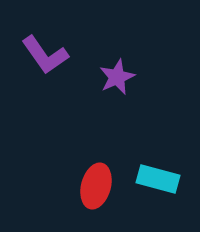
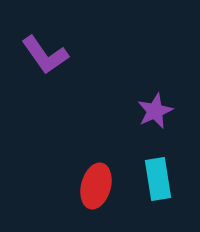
purple star: moved 38 px right, 34 px down
cyan rectangle: rotated 66 degrees clockwise
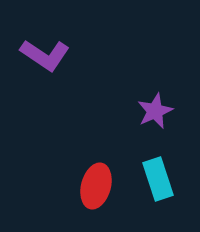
purple L-shape: rotated 21 degrees counterclockwise
cyan rectangle: rotated 9 degrees counterclockwise
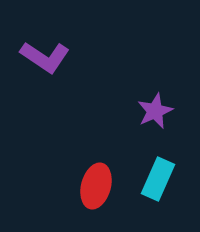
purple L-shape: moved 2 px down
cyan rectangle: rotated 42 degrees clockwise
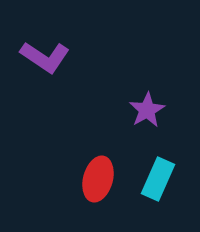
purple star: moved 8 px left, 1 px up; rotated 6 degrees counterclockwise
red ellipse: moved 2 px right, 7 px up
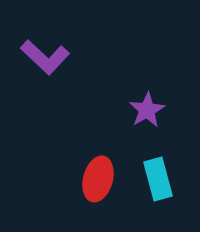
purple L-shape: rotated 9 degrees clockwise
cyan rectangle: rotated 39 degrees counterclockwise
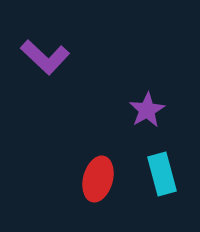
cyan rectangle: moved 4 px right, 5 px up
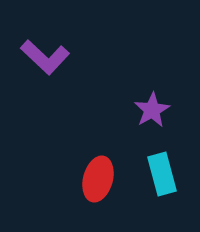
purple star: moved 5 px right
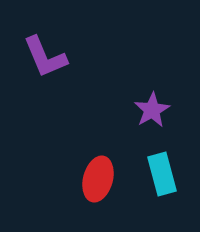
purple L-shape: rotated 24 degrees clockwise
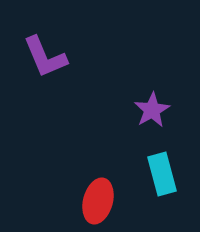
red ellipse: moved 22 px down
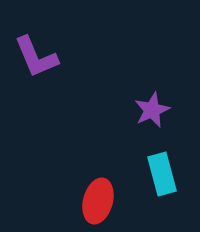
purple L-shape: moved 9 px left
purple star: rotated 6 degrees clockwise
